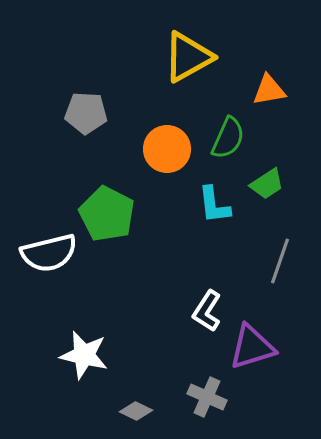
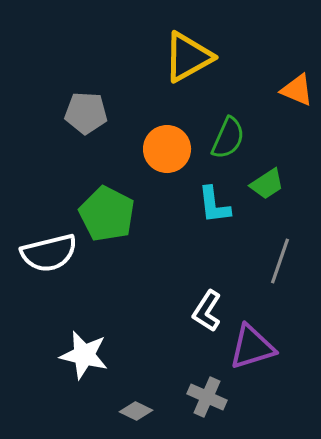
orange triangle: moved 28 px right; rotated 33 degrees clockwise
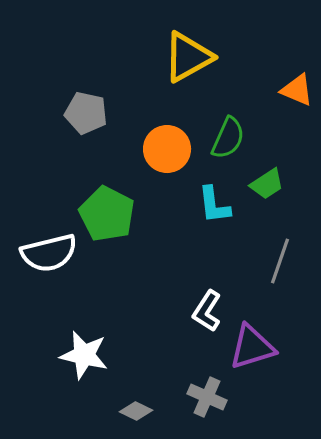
gray pentagon: rotated 9 degrees clockwise
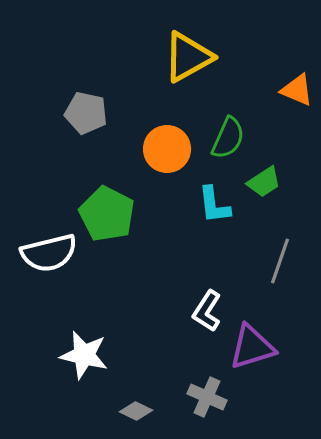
green trapezoid: moved 3 px left, 2 px up
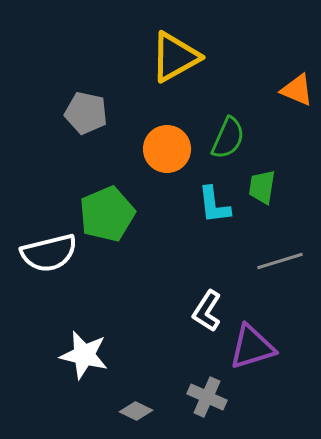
yellow triangle: moved 13 px left
green trapezoid: moved 2 px left, 5 px down; rotated 132 degrees clockwise
green pentagon: rotated 22 degrees clockwise
gray line: rotated 54 degrees clockwise
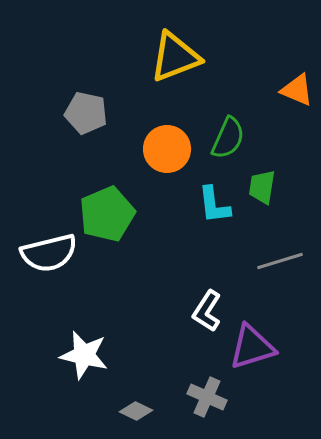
yellow triangle: rotated 8 degrees clockwise
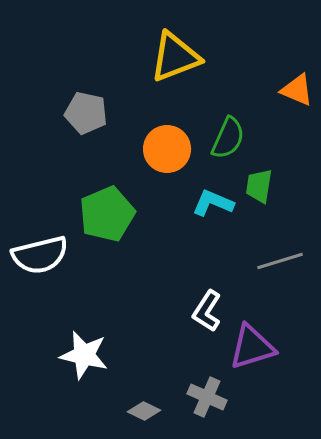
green trapezoid: moved 3 px left, 1 px up
cyan L-shape: moved 1 px left, 2 px up; rotated 120 degrees clockwise
white semicircle: moved 9 px left, 2 px down
gray diamond: moved 8 px right
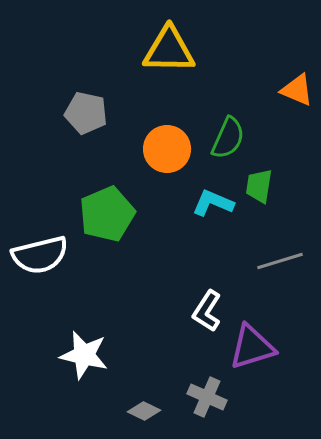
yellow triangle: moved 6 px left, 7 px up; rotated 22 degrees clockwise
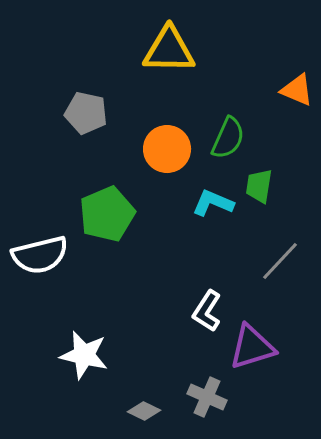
gray line: rotated 30 degrees counterclockwise
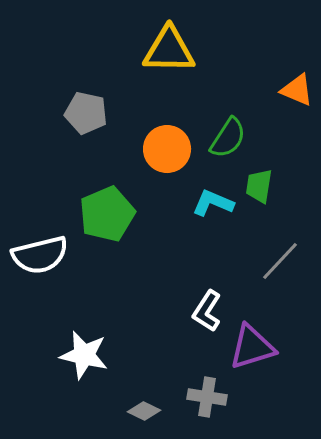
green semicircle: rotated 9 degrees clockwise
gray cross: rotated 15 degrees counterclockwise
